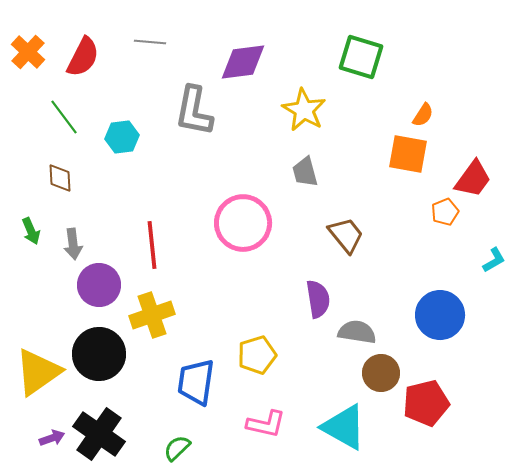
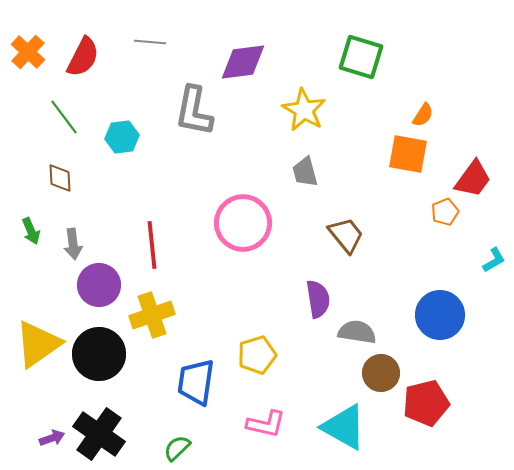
yellow triangle: moved 28 px up
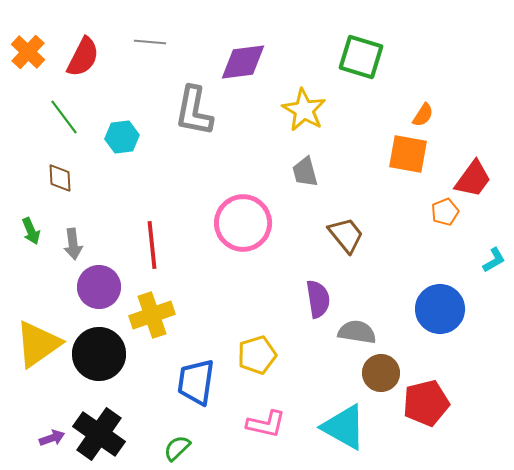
purple circle: moved 2 px down
blue circle: moved 6 px up
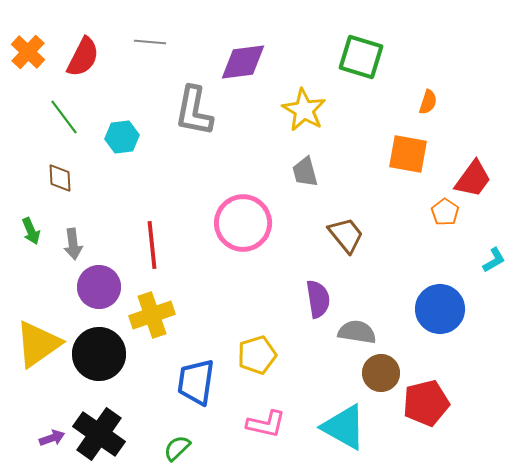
orange semicircle: moved 5 px right, 13 px up; rotated 15 degrees counterclockwise
orange pentagon: rotated 16 degrees counterclockwise
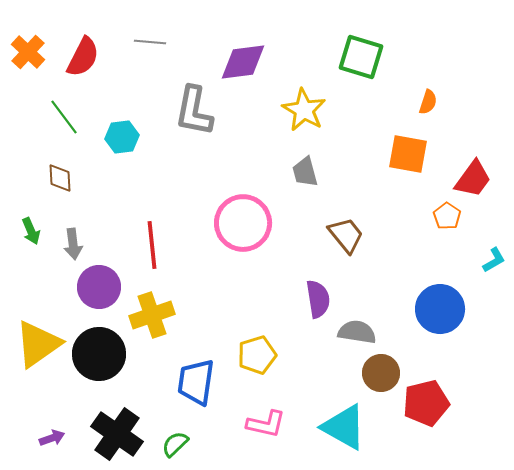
orange pentagon: moved 2 px right, 4 px down
black cross: moved 18 px right
green semicircle: moved 2 px left, 4 px up
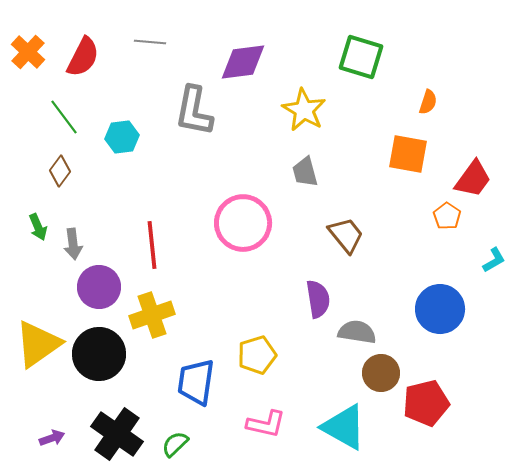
brown diamond: moved 7 px up; rotated 40 degrees clockwise
green arrow: moved 7 px right, 4 px up
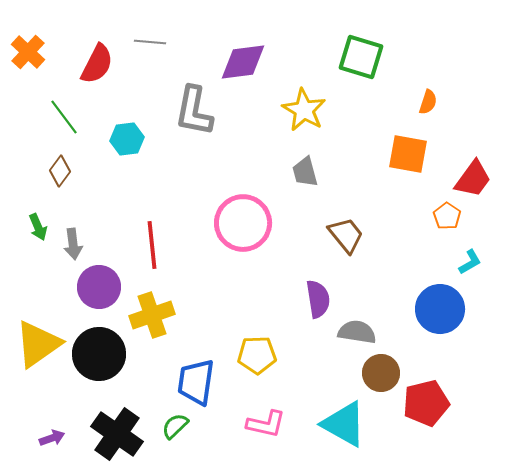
red semicircle: moved 14 px right, 7 px down
cyan hexagon: moved 5 px right, 2 px down
cyan L-shape: moved 24 px left, 2 px down
yellow pentagon: rotated 15 degrees clockwise
cyan triangle: moved 3 px up
green semicircle: moved 18 px up
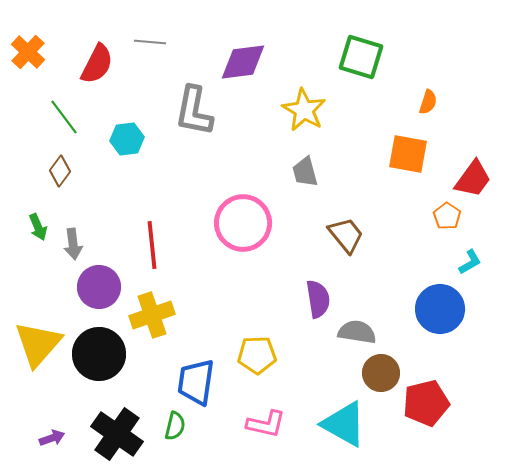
yellow triangle: rotated 14 degrees counterclockwise
green semicircle: rotated 148 degrees clockwise
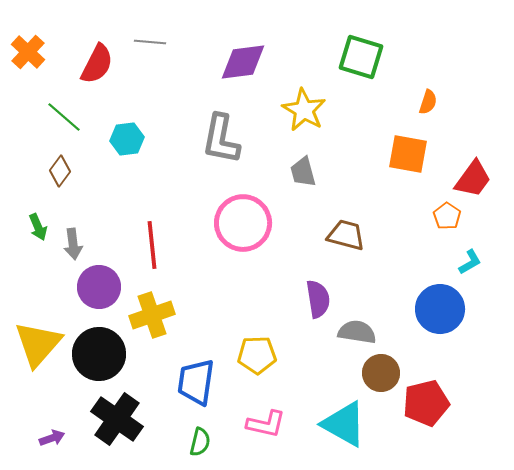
gray L-shape: moved 27 px right, 28 px down
green line: rotated 12 degrees counterclockwise
gray trapezoid: moved 2 px left
brown trapezoid: rotated 36 degrees counterclockwise
green semicircle: moved 25 px right, 16 px down
black cross: moved 15 px up
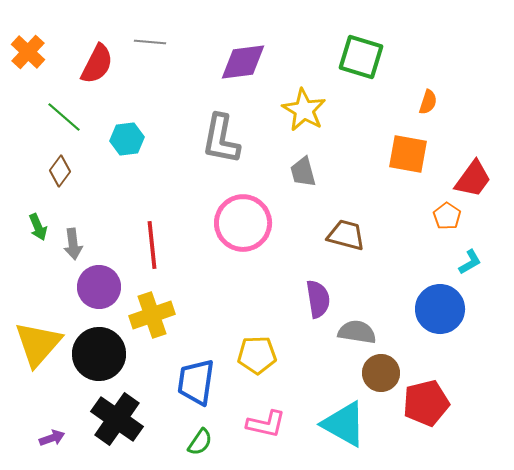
green semicircle: rotated 20 degrees clockwise
